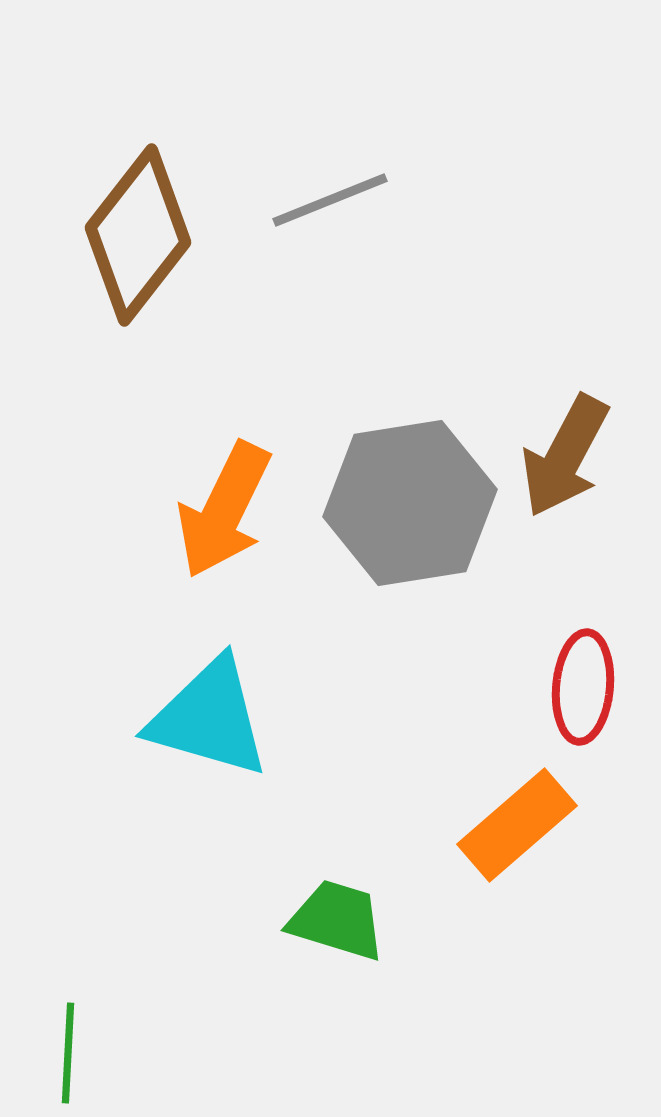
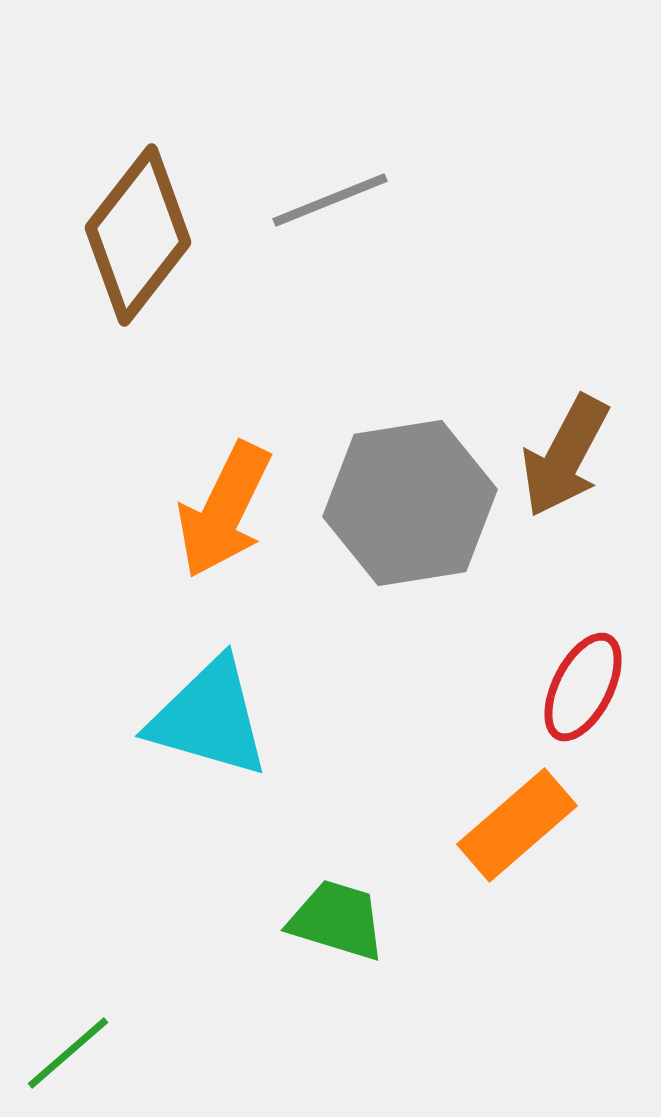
red ellipse: rotated 22 degrees clockwise
green line: rotated 46 degrees clockwise
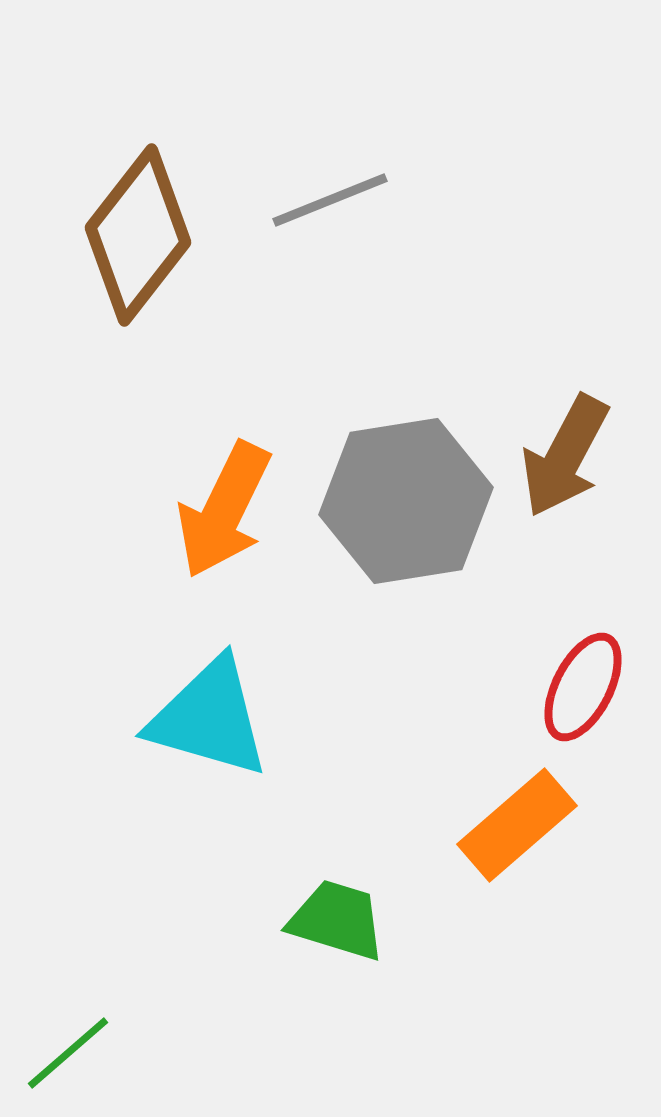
gray hexagon: moved 4 px left, 2 px up
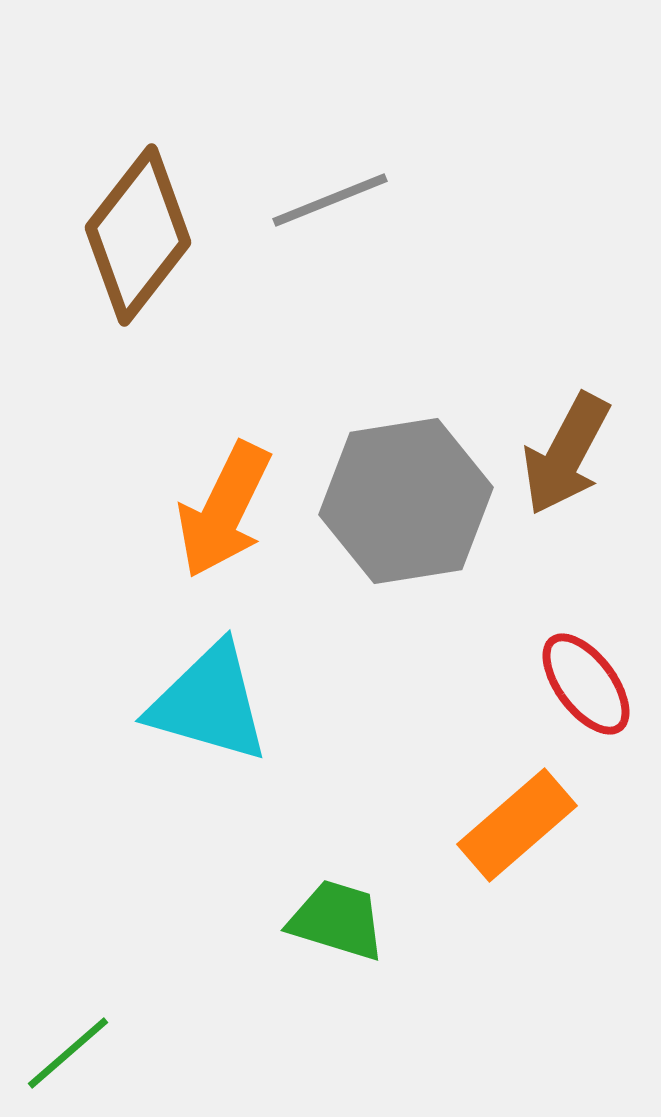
brown arrow: moved 1 px right, 2 px up
red ellipse: moved 3 px right, 3 px up; rotated 64 degrees counterclockwise
cyan triangle: moved 15 px up
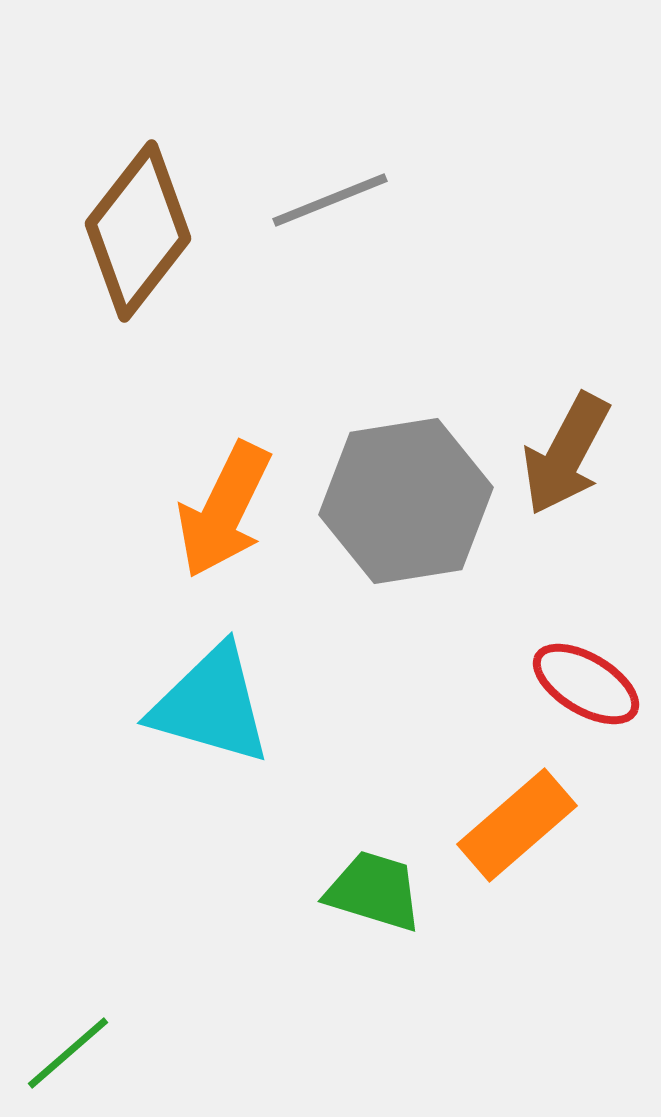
brown diamond: moved 4 px up
red ellipse: rotated 22 degrees counterclockwise
cyan triangle: moved 2 px right, 2 px down
green trapezoid: moved 37 px right, 29 px up
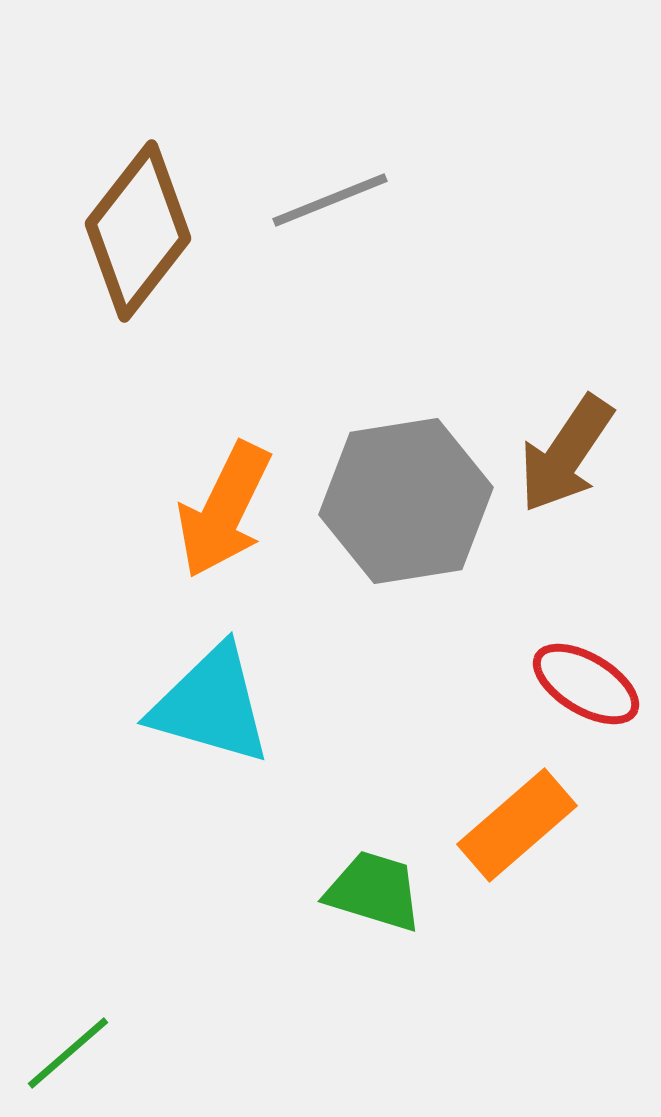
brown arrow: rotated 6 degrees clockwise
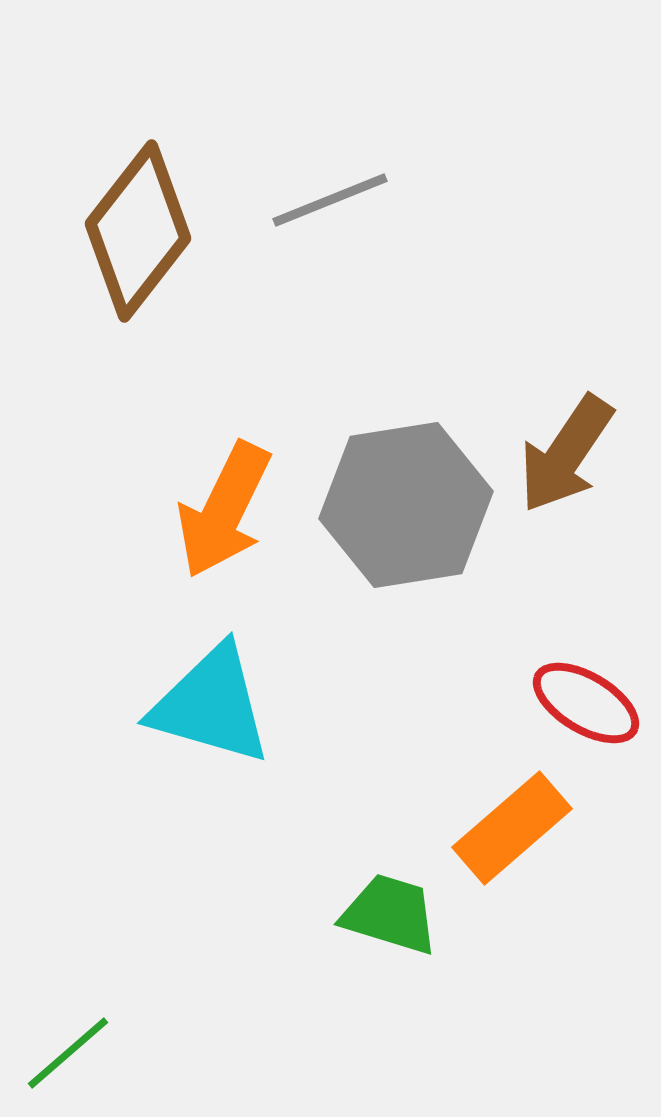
gray hexagon: moved 4 px down
red ellipse: moved 19 px down
orange rectangle: moved 5 px left, 3 px down
green trapezoid: moved 16 px right, 23 px down
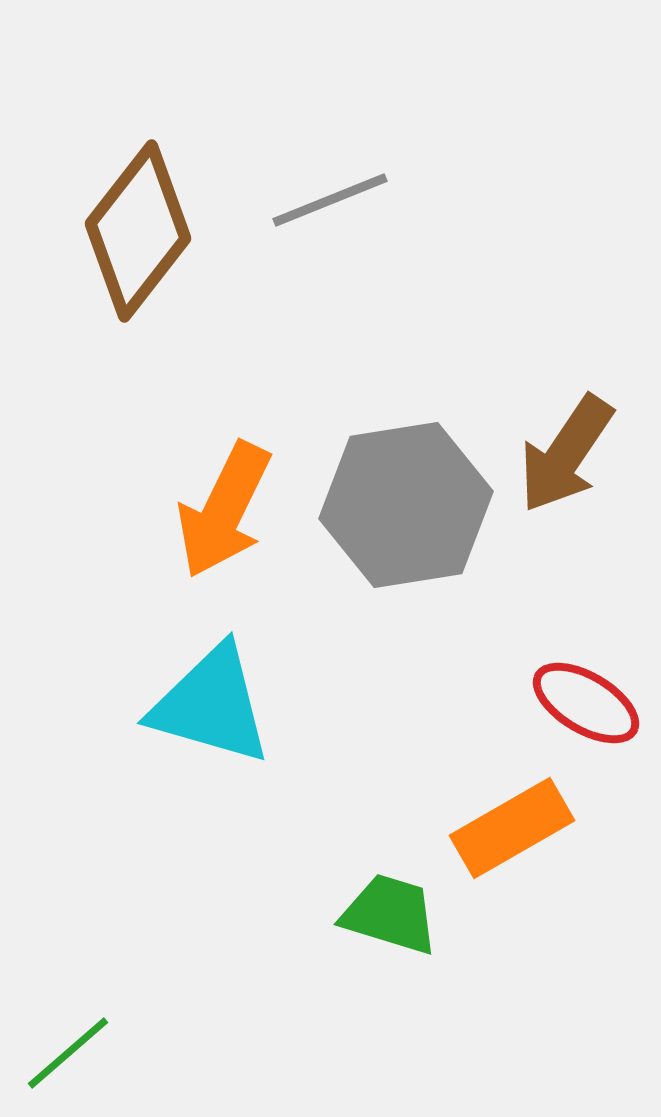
orange rectangle: rotated 11 degrees clockwise
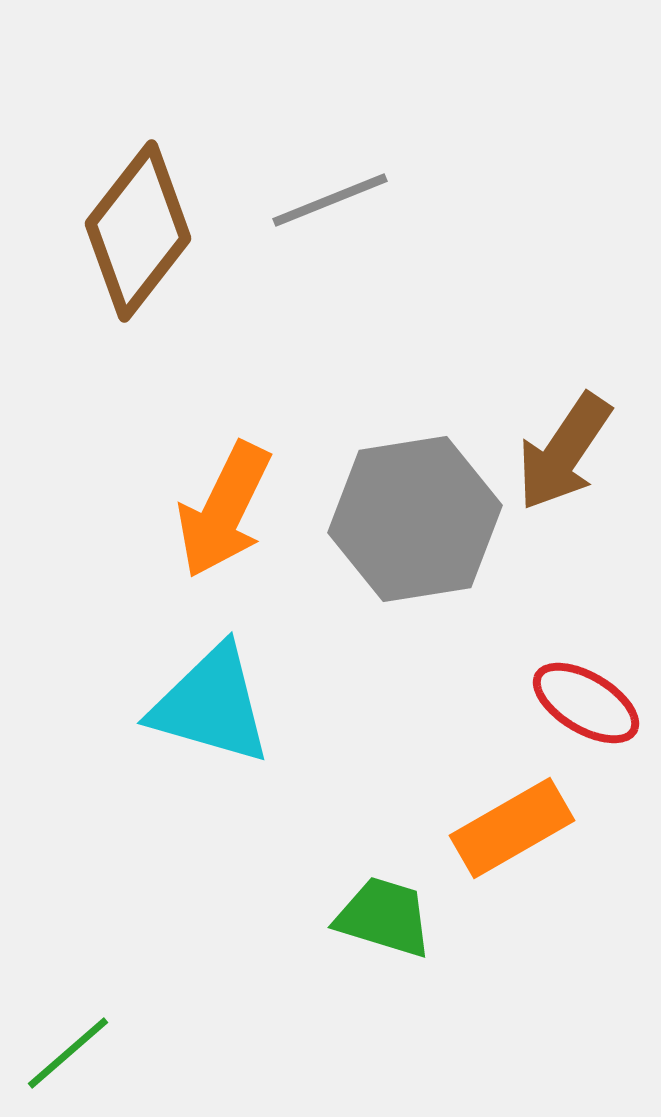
brown arrow: moved 2 px left, 2 px up
gray hexagon: moved 9 px right, 14 px down
green trapezoid: moved 6 px left, 3 px down
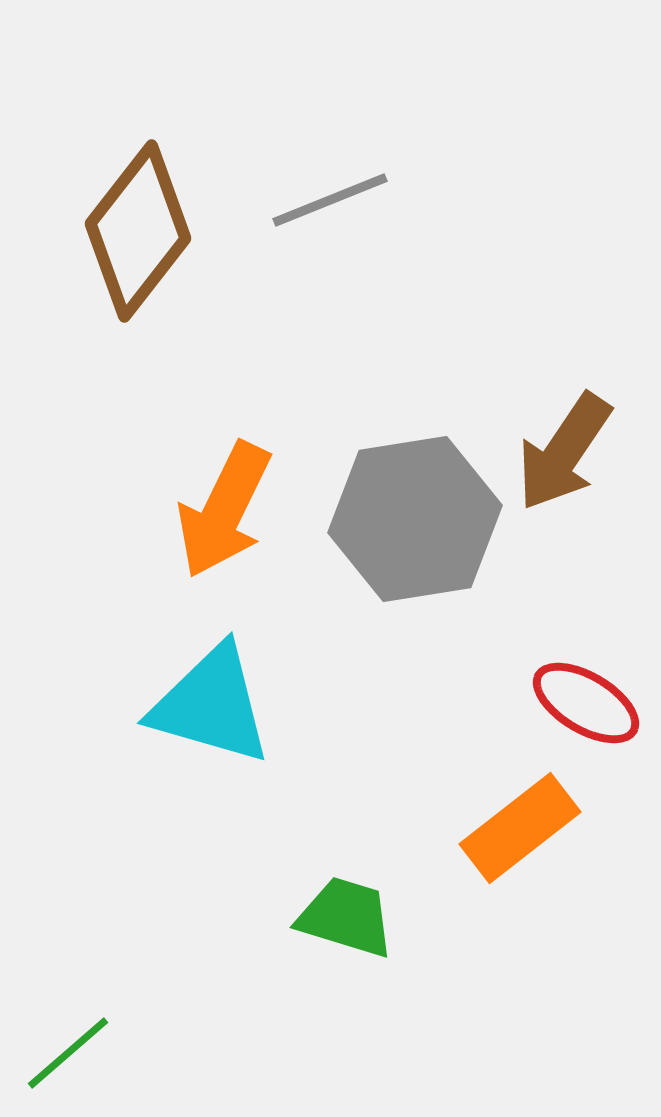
orange rectangle: moved 8 px right; rotated 8 degrees counterclockwise
green trapezoid: moved 38 px left
